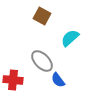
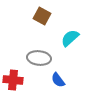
gray ellipse: moved 3 px left, 3 px up; rotated 40 degrees counterclockwise
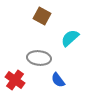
red cross: moved 2 px right; rotated 30 degrees clockwise
